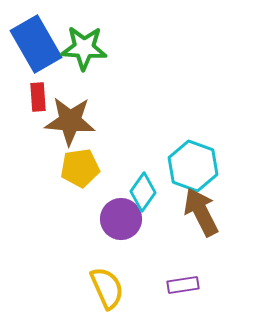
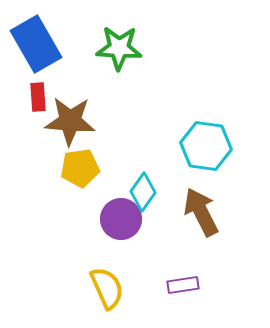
green star: moved 35 px right
cyan hexagon: moved 13 px right, 20 px up; rotated 12 degrees counterclockwise
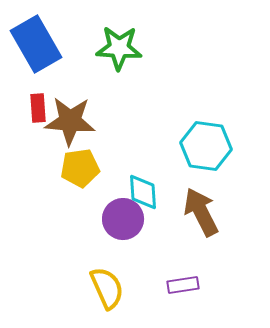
red rectangle: moved 11 px down
cyan diamond: rotated 39 degrees counterclockwise
purple circle: moved 2 px right
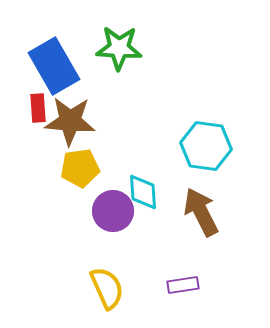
blue rectangle: moved 18 px right, 22 px down
purple circle: moved 10 px left, 8 px up
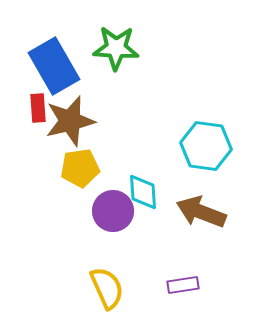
green star: moved 3 px left
brown star: rotated 18 degrees counterclockwise
brown arrow: rotated 42 degrees counterclockwise
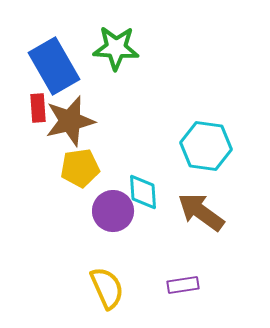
brown arrow: rotated 15 degrees clockwise
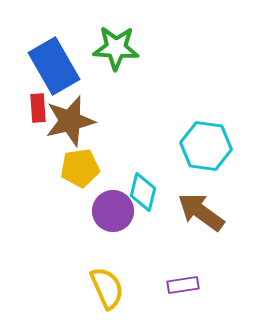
cyan diamond: rotated 18 degrees clockwise
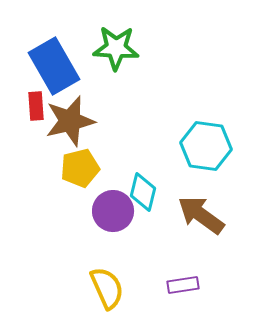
red rectangle: moved 2 px left, 2 px up
yellow pentagon: rotated 6 degrees counterclockwise
brown arrow: moved 3 px down
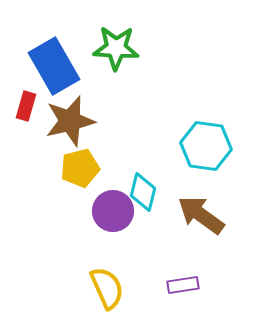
red rectangle: moved 10 px left; rotated 20 degrees clockwise
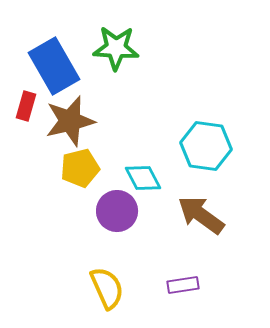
cyan diamond: moved 14 px up; rotated 42 degrees counterclockwise
purple circle: moved 4 px right
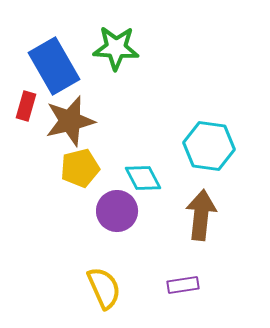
cyan hexagon: moved 3 px right
brown arrow: rotated 60 degrees clockwise
yellow semicircle: moved 3 px left
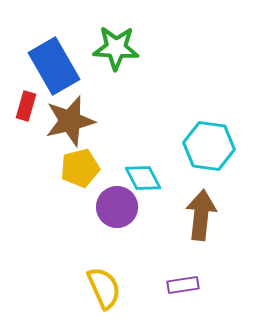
purple circle: moved 4 px up
